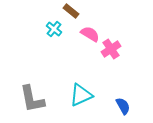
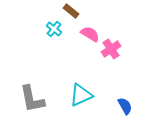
blue semicircle: moved 2 px right
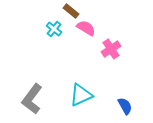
pink semicircle: moved 4 px left, 6 px up
gray L-shape: rotated 48 degrees clockwise
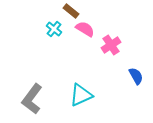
pink semicircle: moved 1 px left, 1 px down
pink cross: moved 4 px up
blue semicircle: moved 11 px right, 30 px up
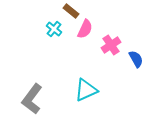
pink semicircle: rotated 84 degrees clockwise
blue semicircle: moved 17 px up
cyan triangle: moved 5 px right, 5 px up
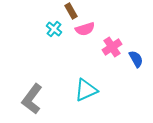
brown rectangle: rotated 21 degrees clockwise
pink semicircle: rotated 48 degrees clockwise
pink cross: moved 1 px right, 2 px down
